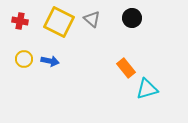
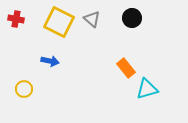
red cross: moved 4 px left, 2 px up
yellow circle: moved 30 px down
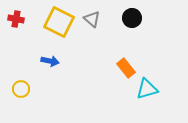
yellow circle: moved 3 px left
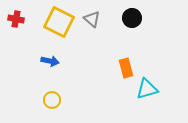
orange rectangle: rotated 24 degrees clockwise
yellow circle: moved 31 px right, 11 px down
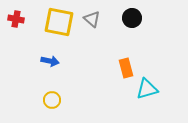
yellow square: rotated 16 degrees counterclockwise
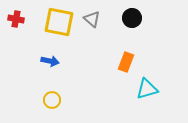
orange rectangle: moved 6 px up; rotated 36 degrees clockwise
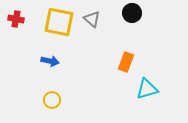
black circle: moved 5 px up
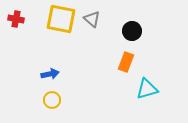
black circle: moved 18 px down
yellow square: moved 2 px right, 3 px up
blue arrow: moved 13 px down; rotated 24 degrees counterclockwise
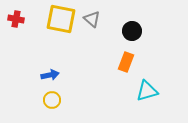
blue arrow: moved 1 px down
cyan triangle: moved 2 px down
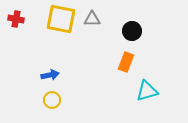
gray triangle: rotated 42 degrees counterclockwise
